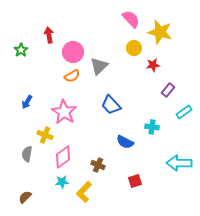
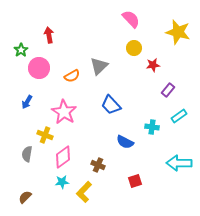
yellow star: moved 18 px right
pink circle: moved 34 px left, 16 px down
cyan rectangle: moved 5 px left, 4 px down
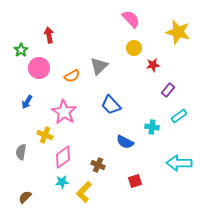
gray semicircle: moved 6 px left, 2 px up
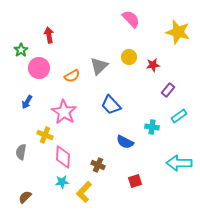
yellow circle: moved 5 px left, 9 px down
pink diamond: rotated 50 degrees counterclockwise
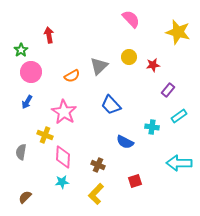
pink circle: moved 8 px left, 4 px down
yellow L-shape: moved 12 px right, 2 px down
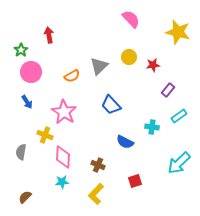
blue arrow: rotated 64 degrees counterclockwise
cyan arrow: rotated 45 degrees counterclockwise
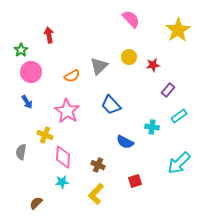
yellow star: moved 2 px up; rotated 25 degrees clockwise
pink star: moved 3 px right, 1 px up
brown semicircle: moved 11 px right, 6 px down
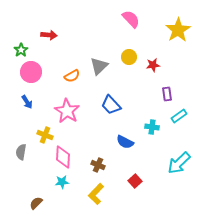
red arrow: rotated 105 degrees clockwise
purple rectangle: moved 1 px left, 4 px down; rotated 48 degrees counterclockwise
red square: rotated 24 degrees counterclockwise
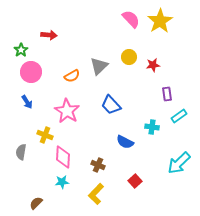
yellow star: moved 18 px left, 9 px up
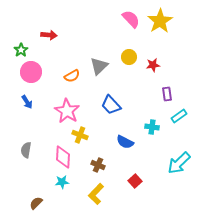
yellow cross: moved 35 px right
gray semicircle: moved 5 px right, 2 px up
